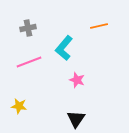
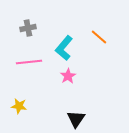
orange line: moved 11 px down; rotated 54 degrees clockwise
pink line: rotated 15 degrees clockwise
pink star: moved 9 px left, 4 px up; rotated 21 degrees clockwise
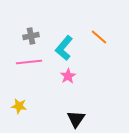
gray cross: moved 3 px right, 8 px down
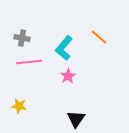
gray cross: moved 9 px left, 2 px down; rotated 21 degrees clockwise
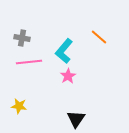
cyan L-shape: moved 3 px down
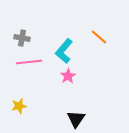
yellow star: rotated 21 degrees counterclockwise
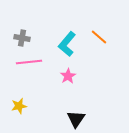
cyan L-shape: moved 3 px right, 7 px up
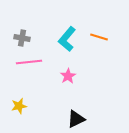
orange line: rotated 24 degrees counterclockwise
cyan L-shape: moved 5 px up
black triangle: rotated 30 degrees clockwise
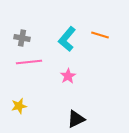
orange line: moved 1 px right, 2 px up
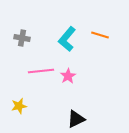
pink line: moved 12 px right, 9 px down
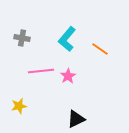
orange line: moved 14 px down; rotated 18 degrees clockwise
